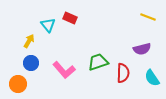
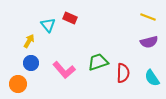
purple semicircle: moved 7 px right, 7 px up
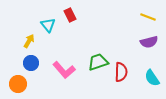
red rectangle: moved 3 px up; rotated 40 degrees clockwise
red semicircle: moved 2 px left, 1 px up
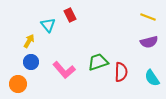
blue circle: moved 1 px up
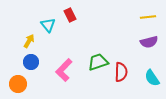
yellow line: rotated 28 degrees counterclockwise
pink L-shape: rotated 85 degrees clockwise
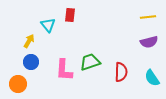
red rectangle: rotated 32 degrees clockwise
green trapezoid: moved 8 px left
pink L-shape: rotated 40 degrees counterclockwise
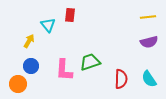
blue circle: moved 4 px down
red semicircle: moved 7 px down
cyan semicircle: moved 3 px left, 1 px down
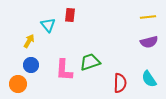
blue circle: moved 1 px up
red semicircle: moved 1 px left, 4 px down
